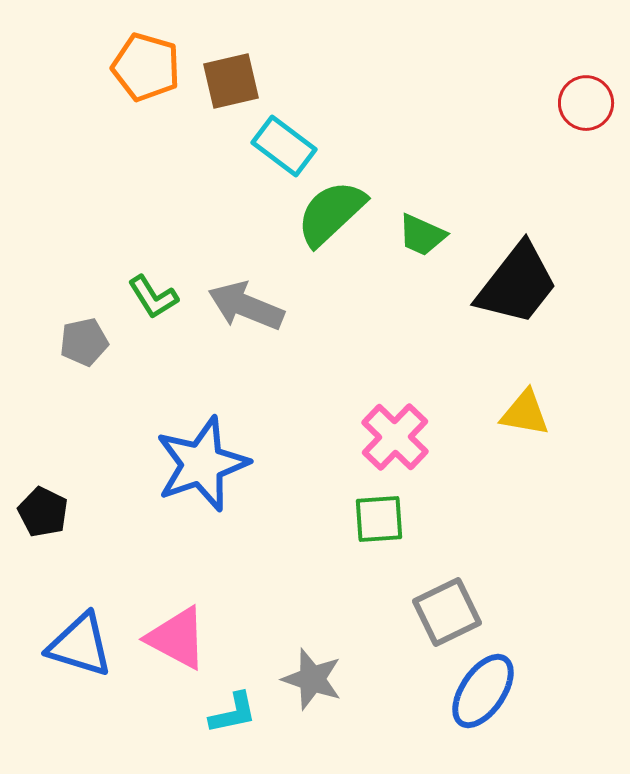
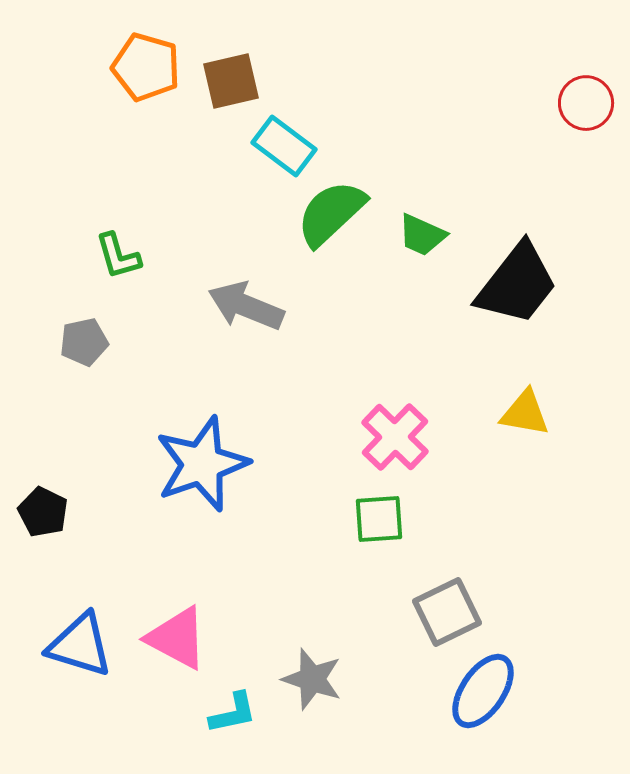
green L-shape: moved 35 px left, 41 px up; rotated 16 degrees clockwise
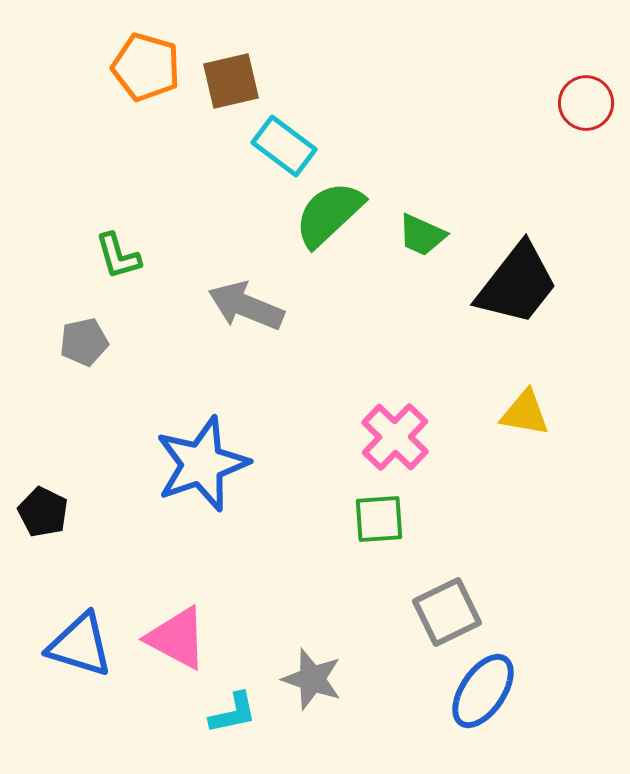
green semicircle: moved 2 px left, 1 px down
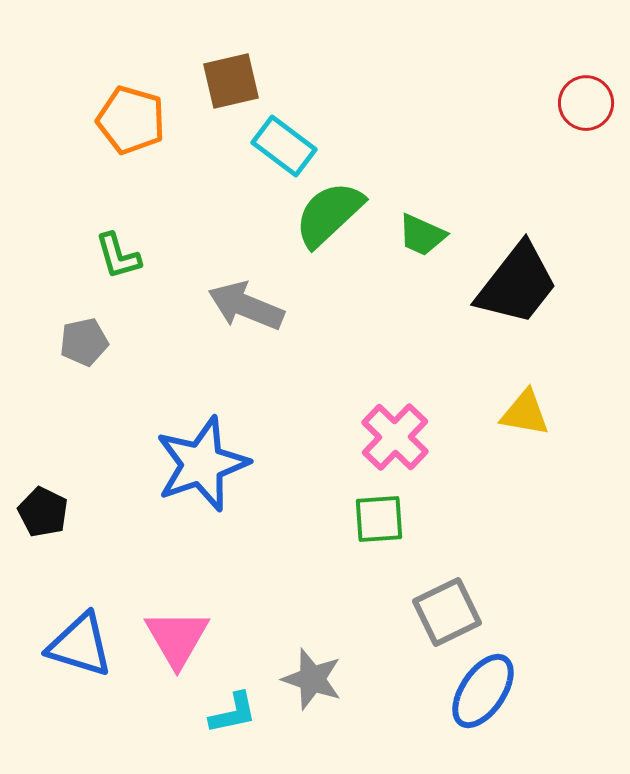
orange pentagon: moved 15 px left, 53 px down
pink triangle: rotated 32 degrees clockwise
